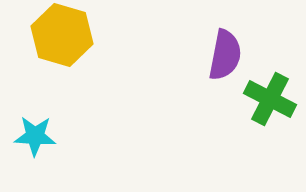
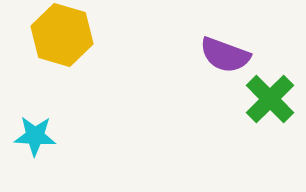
purple semicircle: rotated 99 degrees clockwise
green cross: rotated 18 degrees clockwise
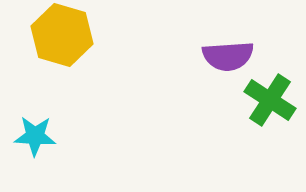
purple semicircle: moved 3 px right, 1 px down; rotated 24 degrees counterclockwise
green cross: moved 1 px down; rotated 12 degrees counterclockwise
